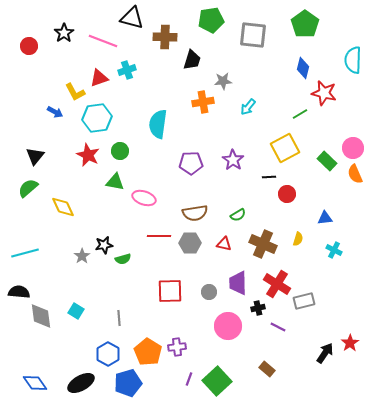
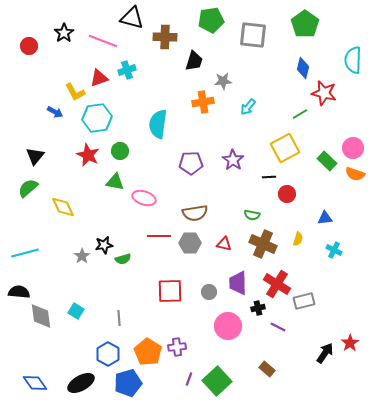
black trapezoid at (192, 60): moved 2 px right, 1 px down
orange semicircle at (355, 174): rotated 48 degrees counterclockwise
green semicircle at (238, 215): moved 14 px right; rotated 42 degrees clockwise
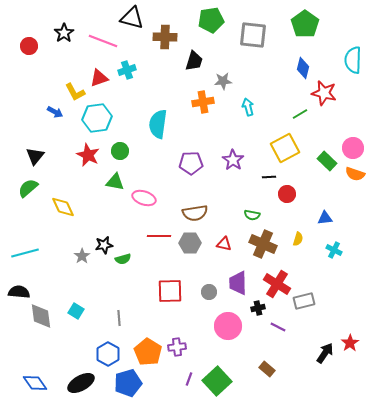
cyan arrow at (248, 107): rotated 126 degrees clockwise
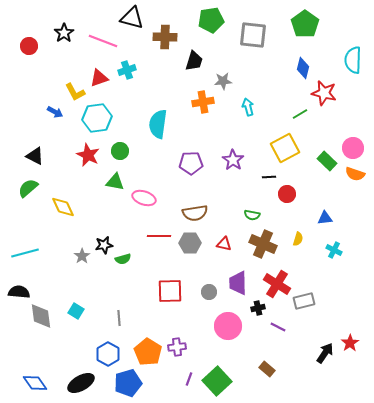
black triangle at (35, 156): rotated 42 degrees counterclockwise
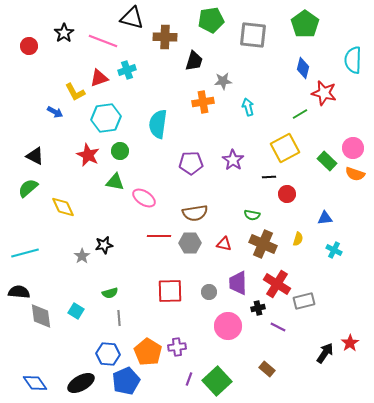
cyan hexagon at (97, 118): moved 9 px right
pink ellipse at (144, 198): rotated 15 degrees clockwise
green semicircle at (123, 259): moved 13 px left, 34 px down
blue hexagon at (108, 354): rotated 25 degrees counterclockwise
blue pentagon at (128, 383): moved 2 px left, 2 px up; rotated 8 degrees counterclockwise
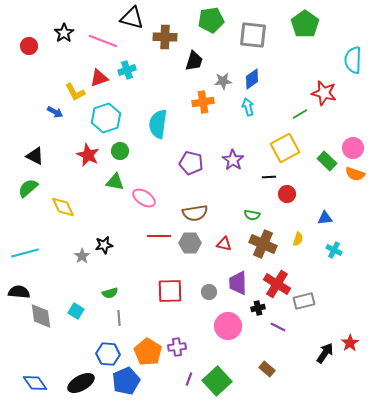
blue diamond at (303, 68): moved 51 px left, 11 px down; rotated 40 degrees clockwise
cyan hexagon at (106, 118): rotated 12 degrees counterclockwise
purple pentagon at (191, 163): rotated 15 degrees clockwise
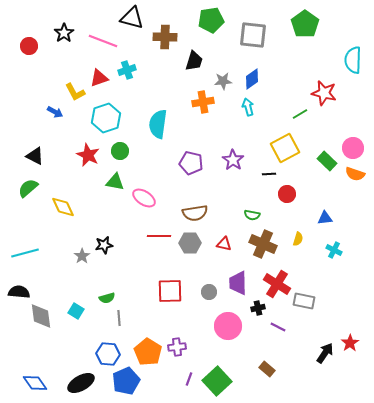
black line at (269, 177): moved 3 px up
green semicircle at (110, 293): moved 3 px left, 5 px down
gray rectangle at (304, 301): rotated 25 degrees clockwise
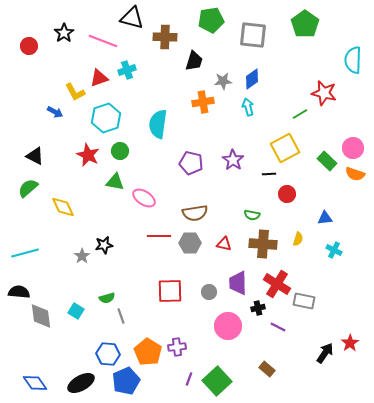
brown cross at (263, 244): rotated 20 degrees counterclockwise
gray line at (119, 318): moved 2 px right, 2 px up; rotated 14 degrees counterclockwise
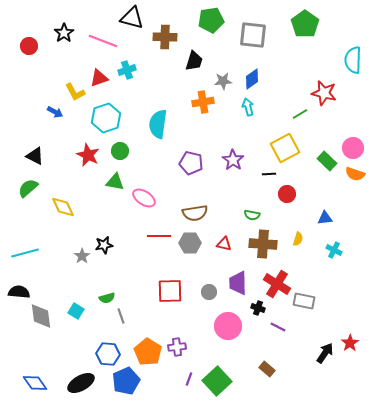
black cross at (258, 308): rotated 32 degrees clockwise
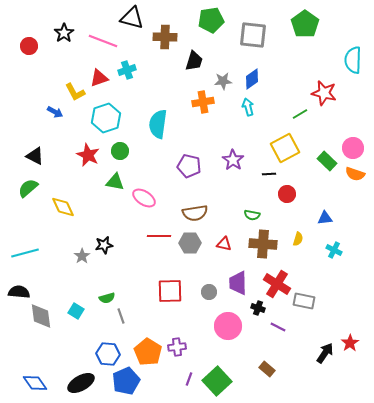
purple pentagon at (191, 163): moved 2 px left, 3 px down
